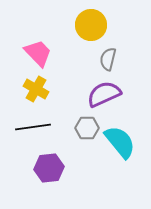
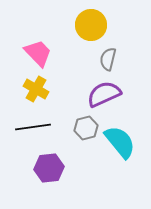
gray hexagon: moved 1 px left; rotated 15 degrees counterclockwise
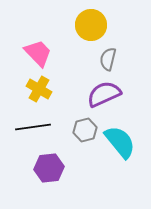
yellow cross: moved 3 px right
gray hexagon: moved 1 px left, 2 px down
